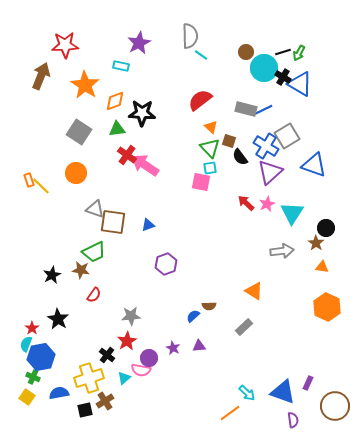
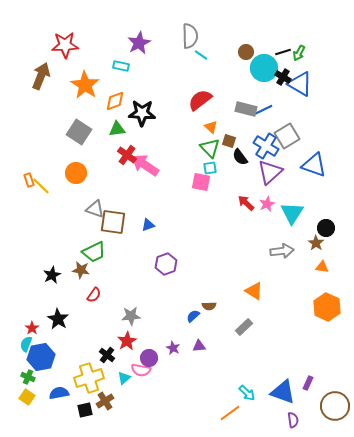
green cross at (33, 377): moved 5 px left
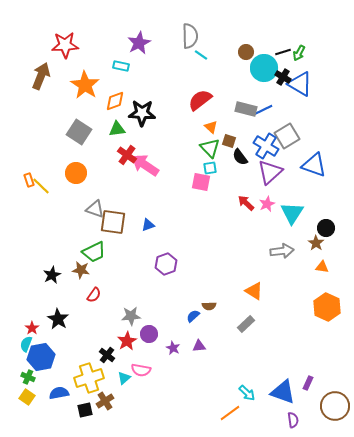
gray rectangle at (244, 327): moved 2 px right, 3 px up
purple circle at (149, 358): moved 24 px up
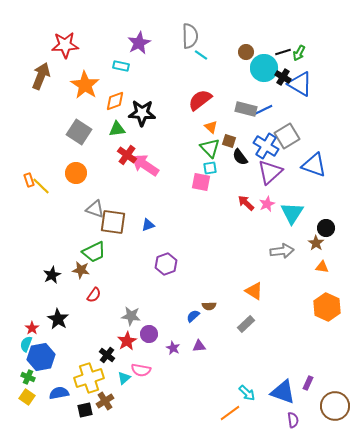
gray star at (131, 316): rotated 12 degrees clockwise
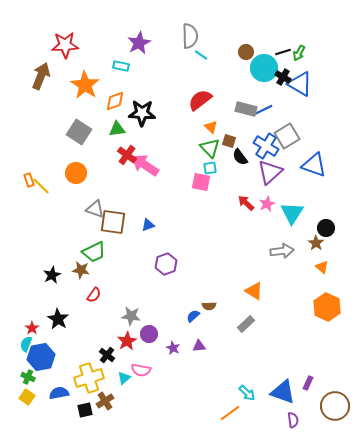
orange triangle at (322, 267): rotated 32 degrees clockwise
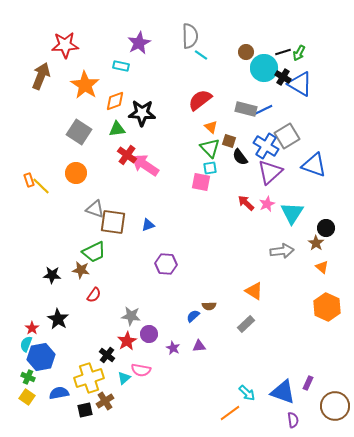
purple hexagon at (166, 264): rotated 25 degrees clockwise
black star at (52, 275): rotated 30 degrees clockwise
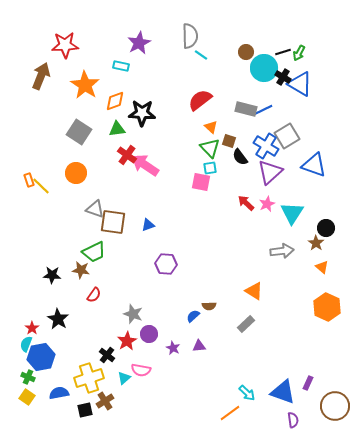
gray star at (131, 316): moved 2 px right, 2 px up; rotated 12 degrees clockwise
